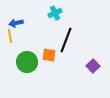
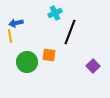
black line: moved 4 px right, 8 px up
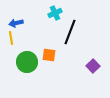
yellow line: moved 1 px right, 2 px down
